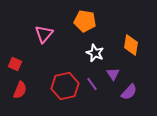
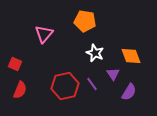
orange diamond: moved 11 px down; rotated 30 degrees counterclockwise
purple semicircle: rotated 12 degrees counterclockwise
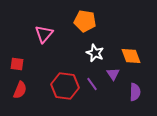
red square: moved 2 px right; rotated 16 degrees counterclockwise
red hexagon: rotated 20 degrees clockwise
purple semicircle: moved 6 px right; rotated 30 degrees counterclockwise
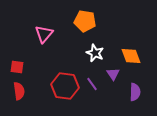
red square: moved 3 px down
red semicircle: moved 1 px left, 1 px down; rotated 30 degrees counterclockwise
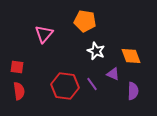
white star: moved 1 px right, 2 px up
purple triangle: rotated 32 degrees counterclockwise
purple semicircle: moved 2 px left, 1 px up
